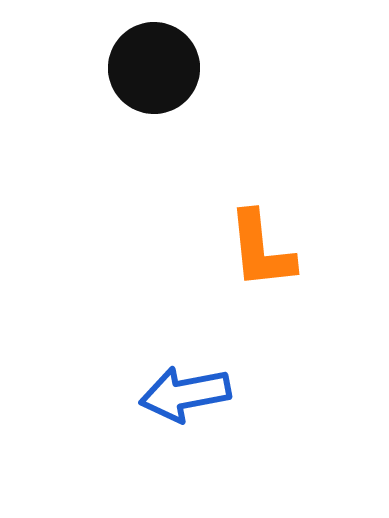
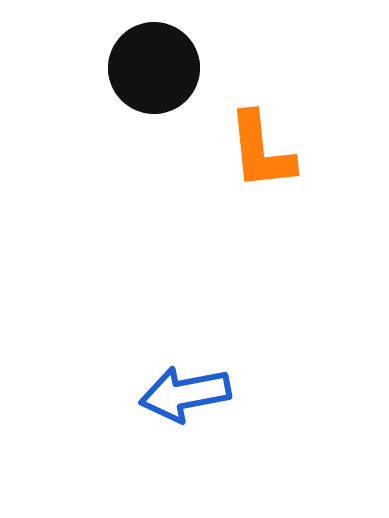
orange L-shape: moved 99 px up
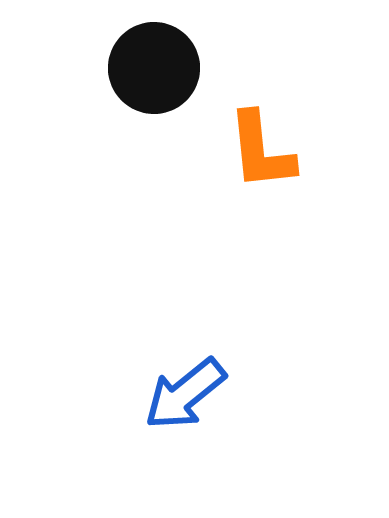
blue arrow: rotated 28 degrees counterclockwise
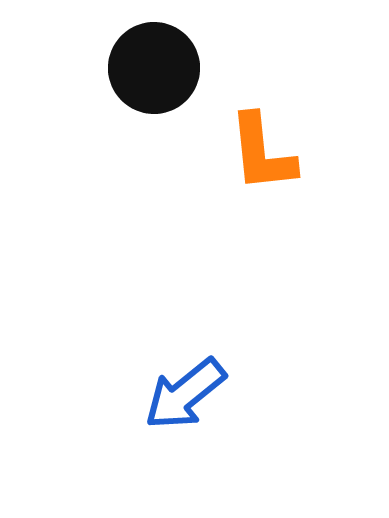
orange L-shape: moved 1 px right, 2 px down
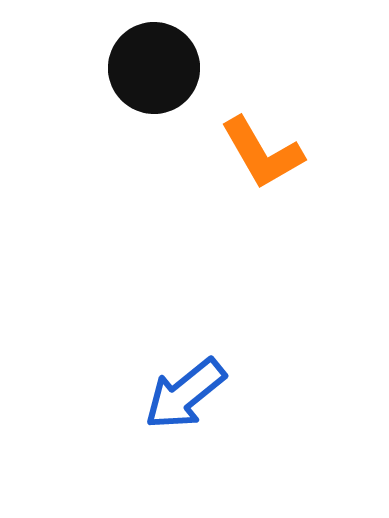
orange L-shape: rotated 24 degrees counterclockwise
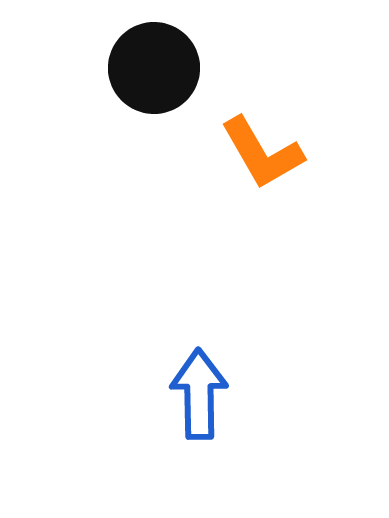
blue arrow: moved 14 px right; rotated 128 degrees clockwise
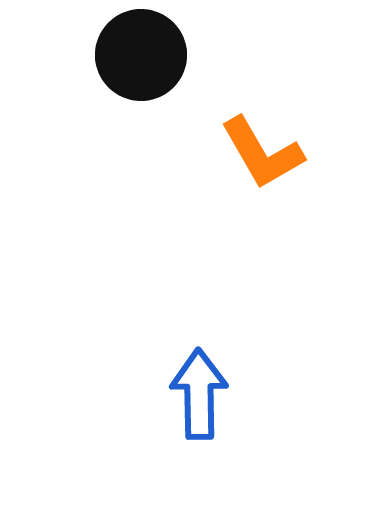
black circle: moved 13 px left, 13 px up
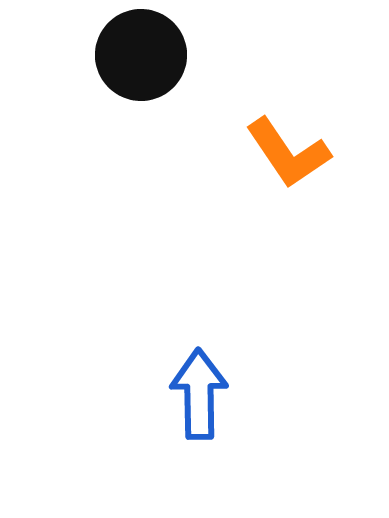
orange L-shape: moved 26 px right; rotated 4 degrees counterclockwise
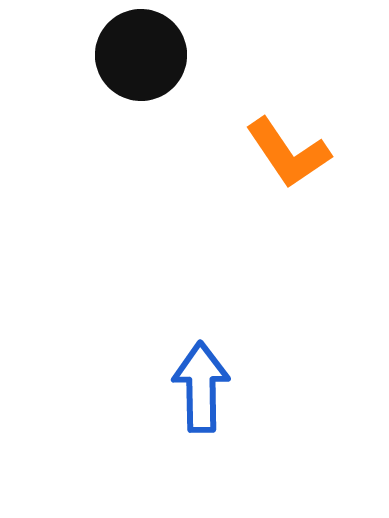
blue arrow: moved 2 px right, 7 px up
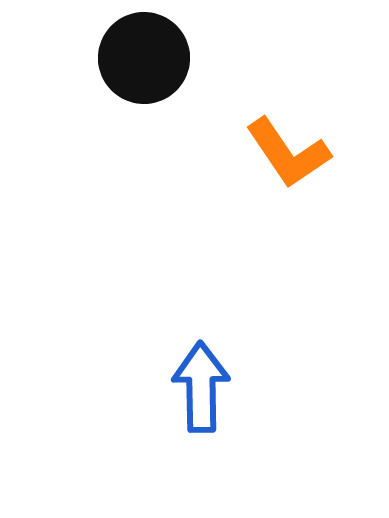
black circle: moved 3 px right, 3 px down
